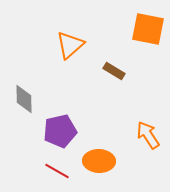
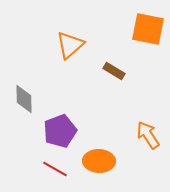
purple pentagon: rotated 8 degrees counterclockwise
red line: moved 2 px left, 2 px up
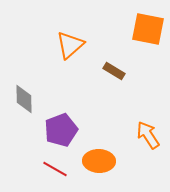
purple pentagon: moved 1 px right, 1 px up
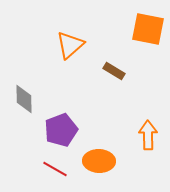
orange arrow: rotated 32 degrees clockwise
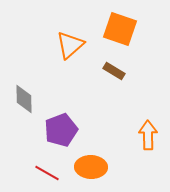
orange square: moved 28 px left; rotated 8 degrees clockwise
orange ellipse: moved 8 px left, 6 px down
red line: moved 8 px left, 4 px down
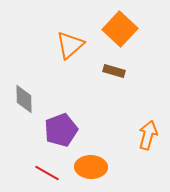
orange square: rotated 24 degrees clockwise
brown rectangle: rotated 15 degrees counterclockwise
orange arrow: rotated 16 degrees clockwise
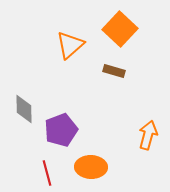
gray diamond: moved 10 px down
red line: rotated 45 degrees clockwise
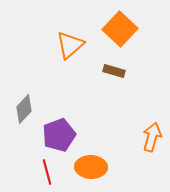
gray diamond: rotated 44 degrees clockwise
purple pentagon: moved 2 px left, 5 px down
orange arrow: moved 4 px right, 2 px down
red line: moved 1 px up
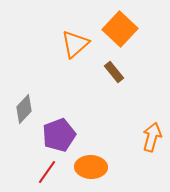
orange triangle: moved 5 px right, 1 px up
brown rectangle: moved 1 px down; rotated 35 degrees clockwise
red line: rotated 50 degrees clockwise
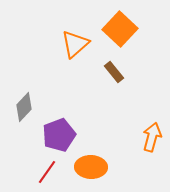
gray diamond: moved 2 px up
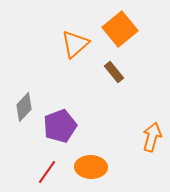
orange square: rotated 8 degrees clockwise
purple pentagon: moved 1 px right, 9 px up
